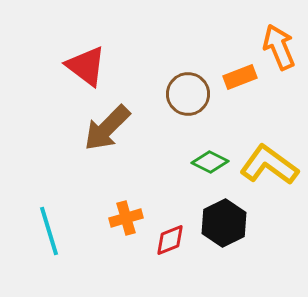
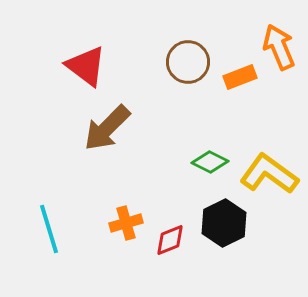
brown circle: moved 32 px up
yellow L-shape: moved 9 px down
orange cross: moved 5 px down
cyan line: moved 2 px up
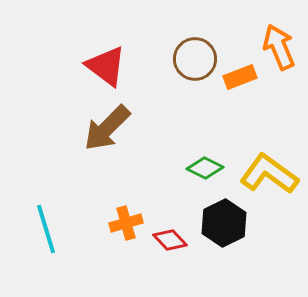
brown circle: moved 7 px right, 3 px up
red triangle: moved 20 px right
green diamond: moved 5 px left, 6 px down
cyan line: moved 3 px left
red diamond: rotated 68 degrees clockwise
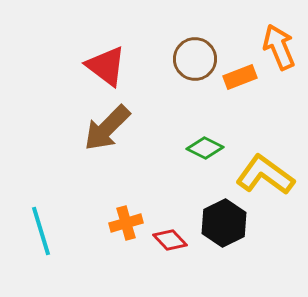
green diamond: moved 20 px up
yellow L-shape: moved 4 px left, 1 px down
cyan line: moved 5 px left, 2 px down
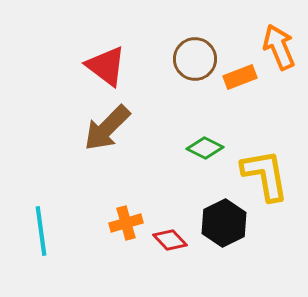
yellow L-shape: rotated 44 degrees clockwise
cyan line: rotated 9 degrees clockwise
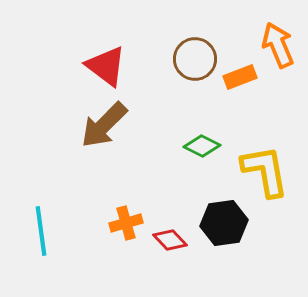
orange arrow: moved 1 px left, 2 px up
brown arrow: moved 3 px left, 3 px up
green diamond: moved 3 px left, 2 px up
yellow L-shape: moved 4 px up
black hexagon: rotated 18 degrees clockwise
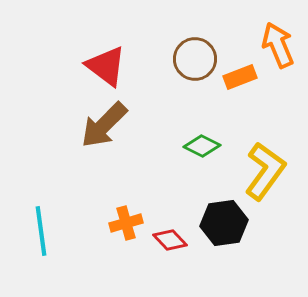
yellow L-shape: rotated 46 degrees clockwise
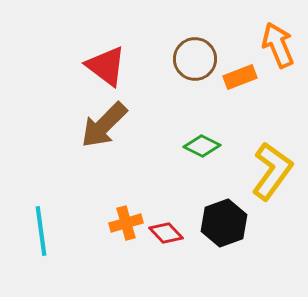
yellow L-shape: moved 7 px right
black hexagon: rotated 12 degrees counterclockwise
red diamond: moved 4 px left, 7 px up
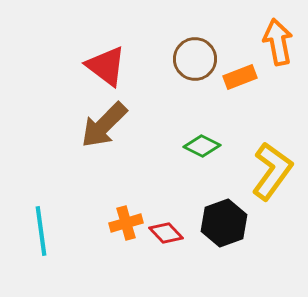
orange arrow: moved 3 px up; rotated 12 degrees clockwise
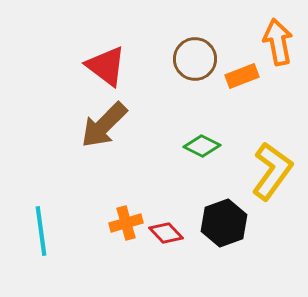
orange rectangle: moved 2 px right, 1 px up
